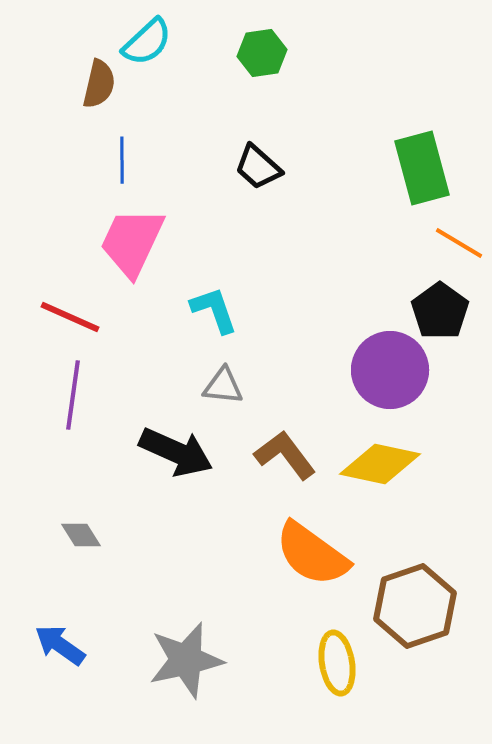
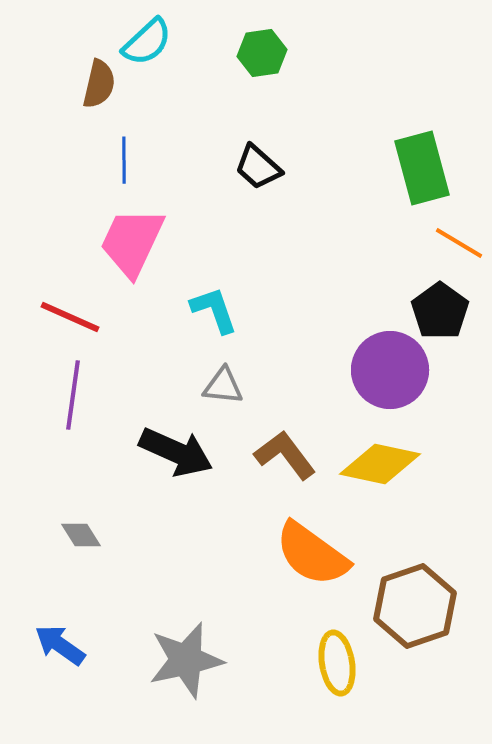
blue line: moved 2 px right
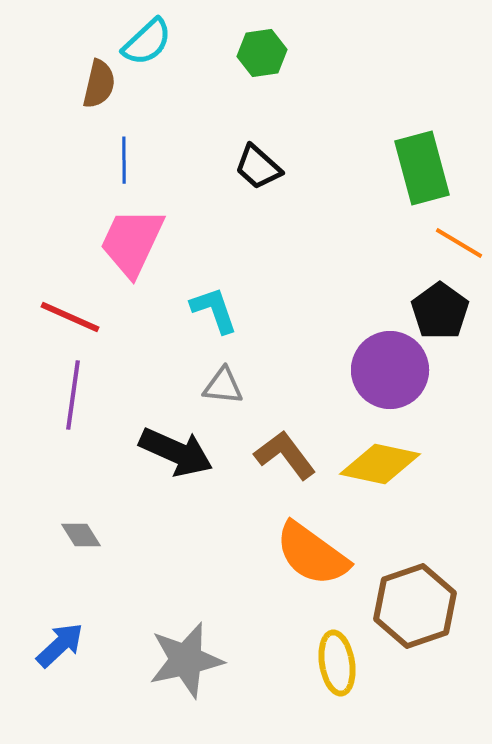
blue arrow: rotated 102 degrees clockwise
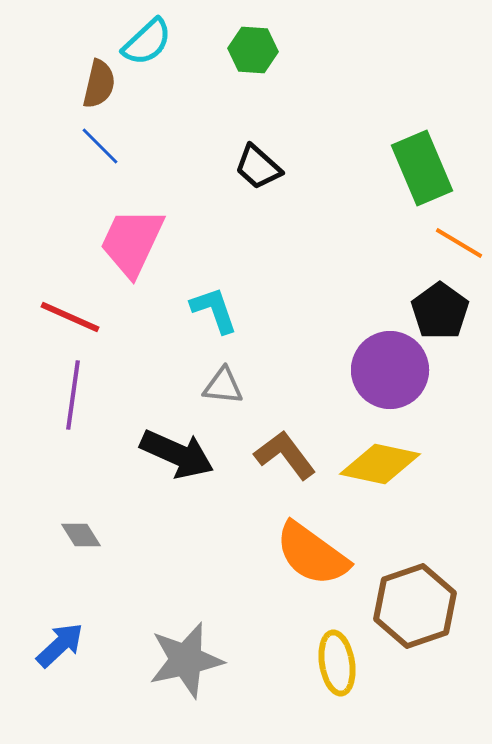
green hexagon: moved 9 px left, 3 px up; rotated 12 degrees clockwise
blue line: moved 24 px left, 14 px up; rotated 45 degrees counterclockwise
green rectangle: rotated 8 degrees counterclockwise
black arrow: moved 1 px right, 2 px down
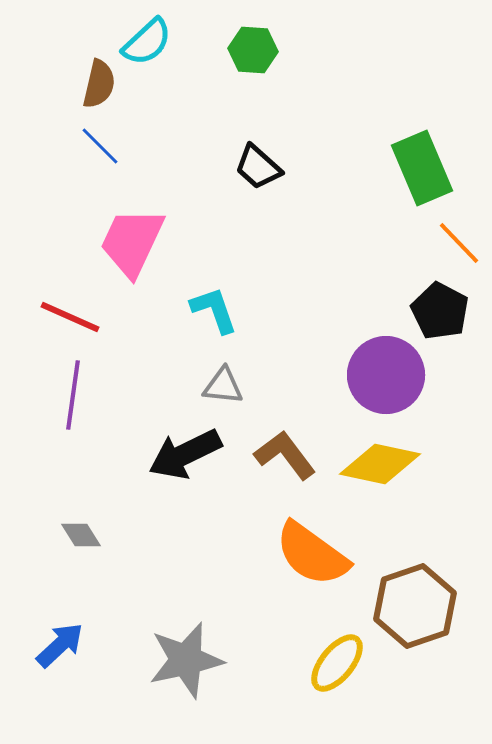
orange line: rotated 15 degrees clockwise
black pentagon: rotated 8 degrees counterclockwise
purple circle: moved 4 px left, 5 px down
black arrow: moved 8 px right; rotated 130 degrees clockwise
yellow ellipse: rotated 48 degrees clockwise
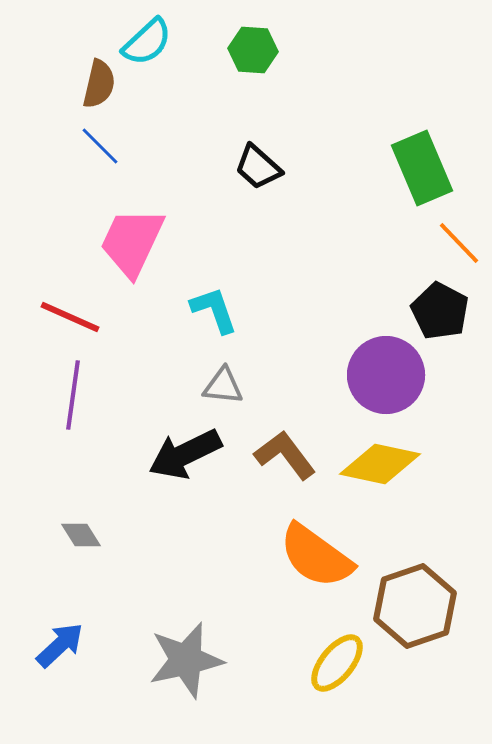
orange semicircle: moved 4 px right, 2 px down
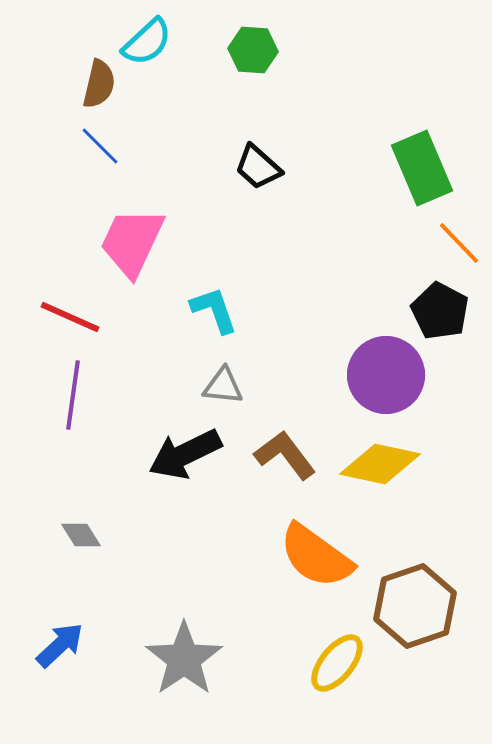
gray star: moved 2 px left, 1 px up; rotated 22 degrees counterclockwise
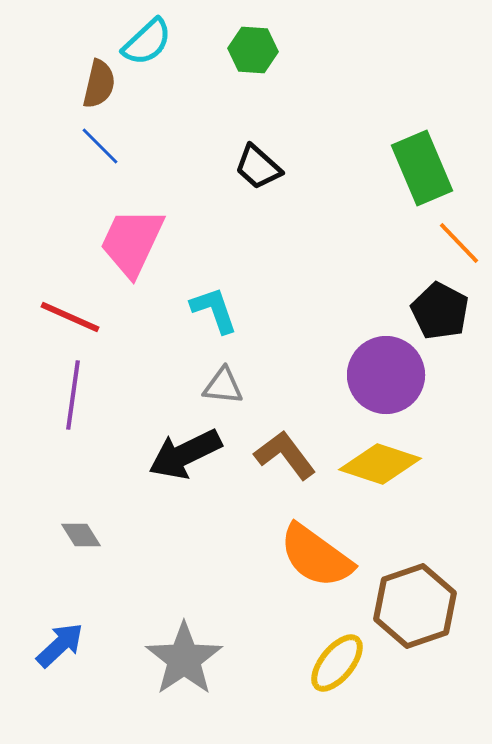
yellow diamond: rotated 6 degrees clockwise
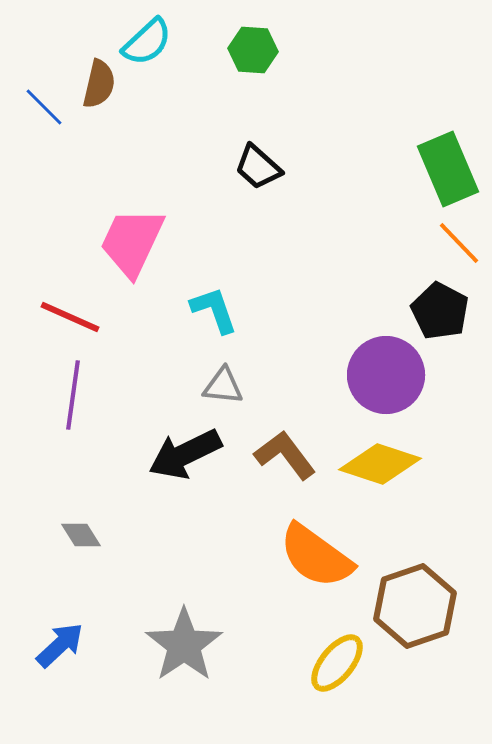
blue line: moved 56 px left, 39 px up
green rectangle: moved 26 px right, 1 px down
gray star: moved 14 px up
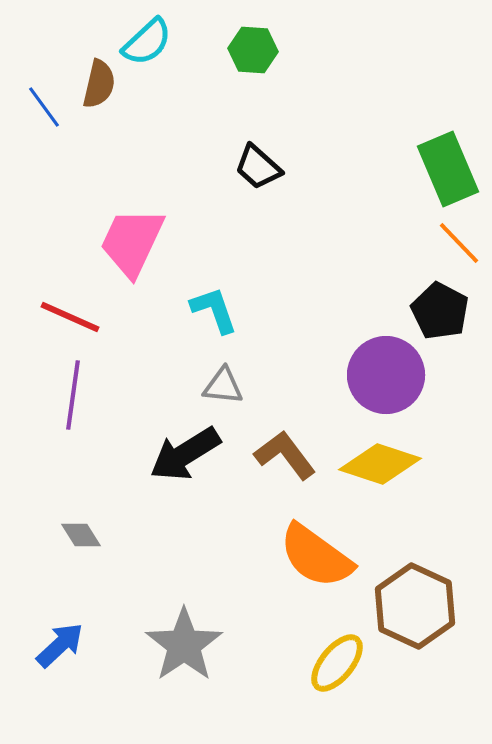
blue line: rotated 9 degrees clockwise
black arrow: rotated 6 degrees counterclockwise
brown hexagon: rotated 16 degrees counterclockwise
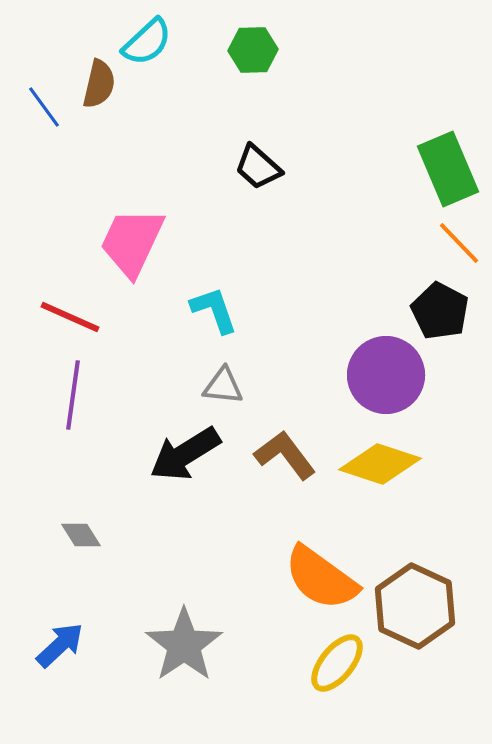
green hexagon: rotated 6 degrees counterclockwise
orange semicircle: moved 5 px right, 22 px down
